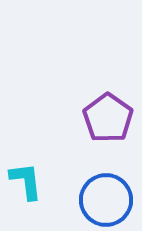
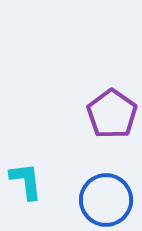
purple pentagon: moved 4 px right, 4 px up
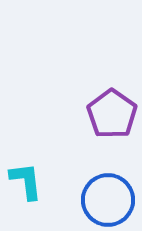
blue circle: moved 2 px right
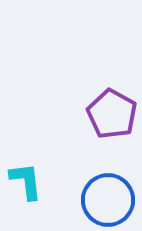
purple pentagon: rotated 6 degrees counterclockwise
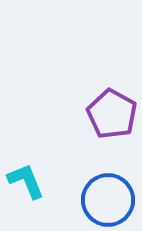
cyan L-shape: rotated 15 degrees counterclockwise
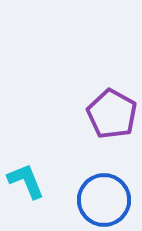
blue circle: moved 4 px left
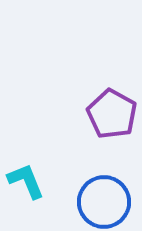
blue circle: moved 2 px down
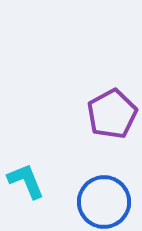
purple pentagon: rotated 15 degrees clockwise
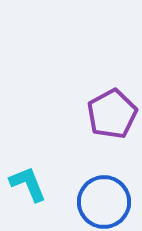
cyan L-shape: moved 2 px right, 3 px down
